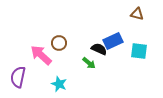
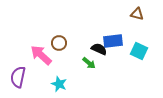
blue rectangle: rotated 18 degrees clockwise
cyan square: rotated 18 degrees clockwise
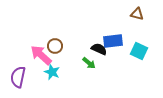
brown circle: moved 4 px left, 3 px down
cyan star: moved 7 px left, 12 px up
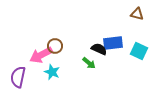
blue rectangle: moved 2 px down
pink arrow: rotated 70 degrees counterclockwise
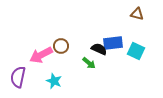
brown circle: moved 6 px right
cyan square: moved 3 px left
cyan star: moved 2 px right, 9 px down
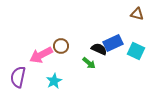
blue rectangle: rotated 18 degrees counterclockwise
cyan star: rotated 21 degrees clockwise
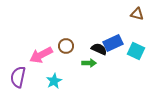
brown circle: moved 5 px right
green arrow: rotated 40 degrees counterclockwise
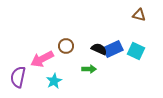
brown triangle: moved 2 px right, 1 px down
blue rectangle: moved 6 px down
pink arrow: moved 1 px right, 4 px down
green arrow: moved 6 px down
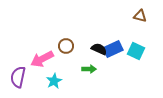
brown triangle: moved 1 px right, 1 px down
